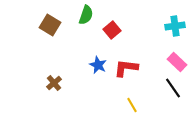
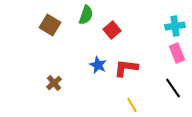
pink rectangle: moved 9 px up; rotated 24 degrees clockwise
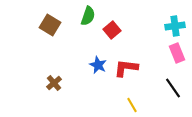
green semicircle: moved 2 px right, 1 px down
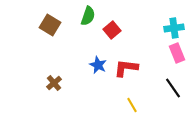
cyan cross: moved 1 px left, 2 px down
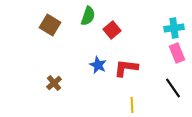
yellow line: rotated 28 degrees clockwise
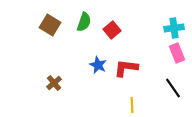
green semicircle: moved 4 px left, 6 px down
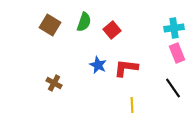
brown cross: rotated 21 degrees counterclockwise
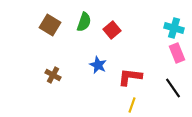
cyan cross: rotated 24 degrees clockwise
red L-shape: moved 4 px right, 9 px down
brown cross: moved 1 px left, 8 px up
yellow line: rotated 21 degrees clockwise
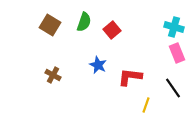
cyan cross: moved 1 px up
yellow line: moved 14 px right
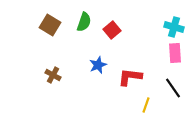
pink rectangle: moved 2 px left; rotated 18 degrees clockwise
blue star: rotated 24 degrees clockwise
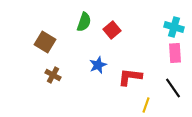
brown square: moved 5 px left, 17 px down
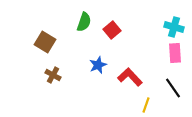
red L-shape: rotated 40 degrees clockwise
